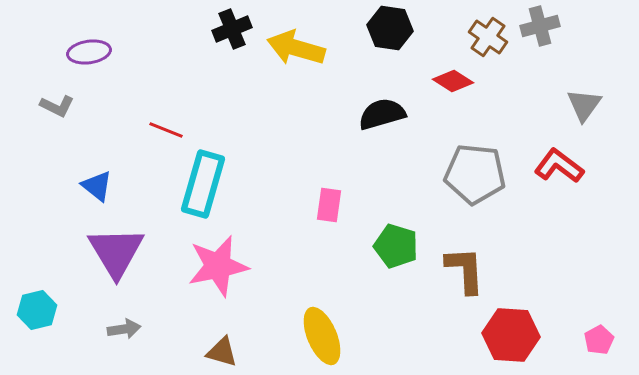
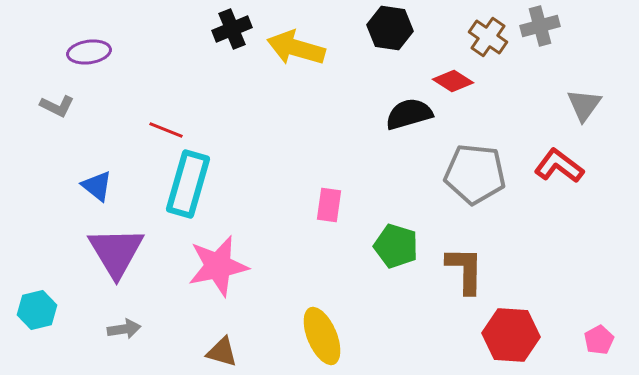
black semicircle: moved 27 px right
cyan rectangle: moved 15 px left
brown L-shape: rotated 4 degrees clockwise
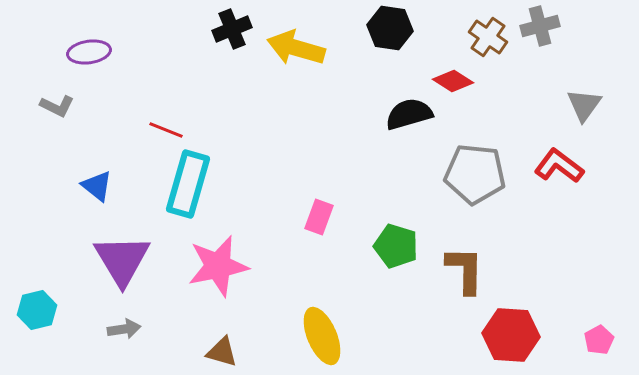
pink rectangle: moved 10 px left, 12 px down; rotated 12 degrees clockwise
purple triangle: moved 6 px right, 8 px down
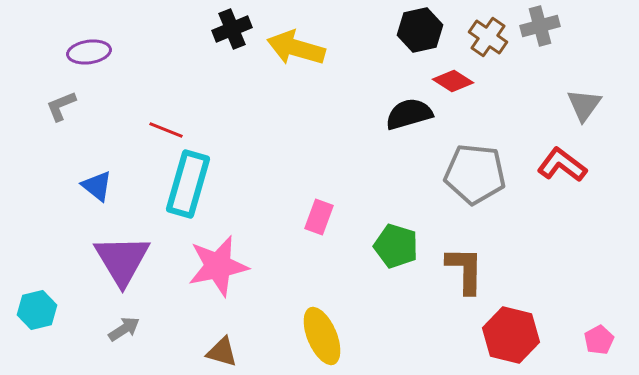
black hexagon: moved 30 px right, 2 px down; rotated 21 degrees counterclockwise
gray L-shape: moved 4 px right; rotated 132 degrees clockwise
red L-shape: moved 3 px right, 1 px up
gray arrow: rotated 24 degrees counterclockwise
red hexagon: rotated 10 degrees clockwise
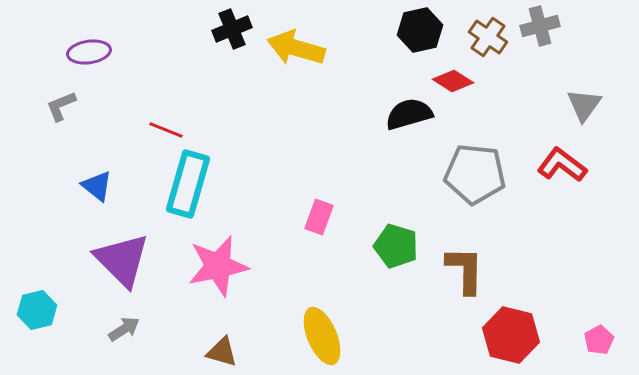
purple triangle: rotated 14 degrees counterclockwise
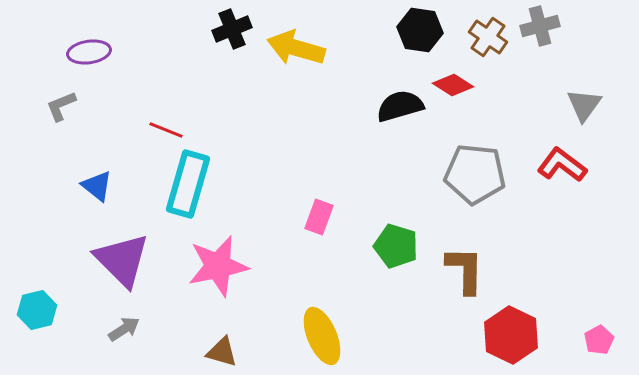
black hexagon: rotated 21 degrees clockwise
red diamond: moved 4 px down
black semicircle: moved 9 px left, 8 px up
red hexagon: rotated 12 degrees clockwise
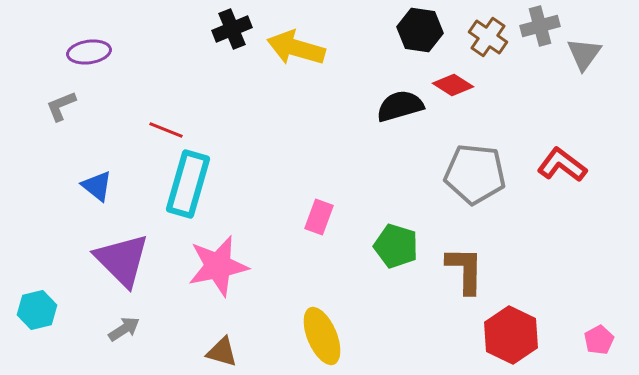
gray triangle: moved 51 px up
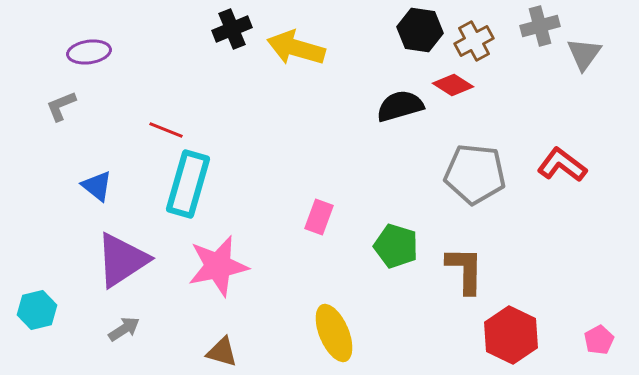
brown cross: moved 14 px left, 4 px down; rotated 27 degrees clockwise
purple triangle: rotated 42 degrees clockwise
yellow ellipse: moved 12 px right, 3 px up
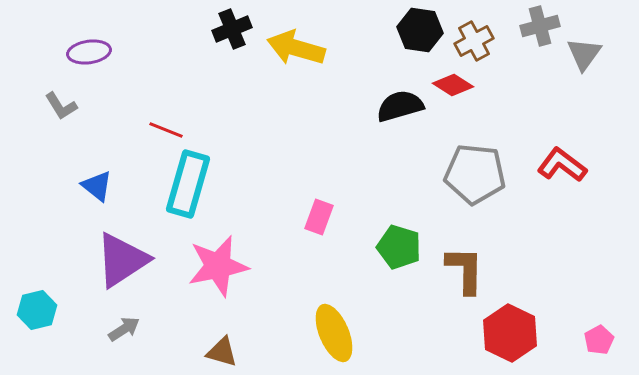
gray L-shape: rotated 100 degrees counterclockwise
green pentagon: moved 3 px right, 1 px down
red hexagon: moved 1 px left, 2 px up
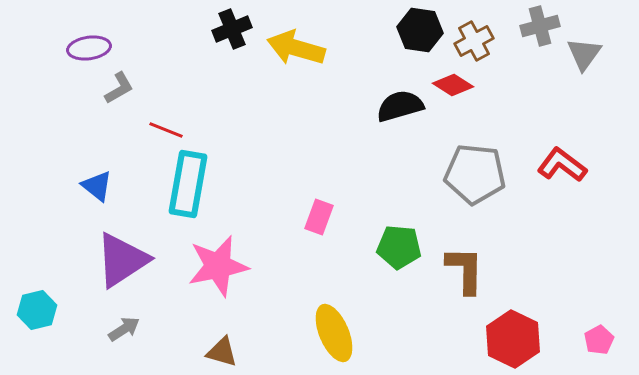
purple ellipse: moved 4 px up
gray L-shape: moved 58 px right, 18 px up; rotated 88 degrees counterclockwise
cyan rectangle: rotated 6 degrees counterclockwise
green pentagon: rotated 12 degrees counterclockwise
red hexagon: moved 3 px right, 6 px down
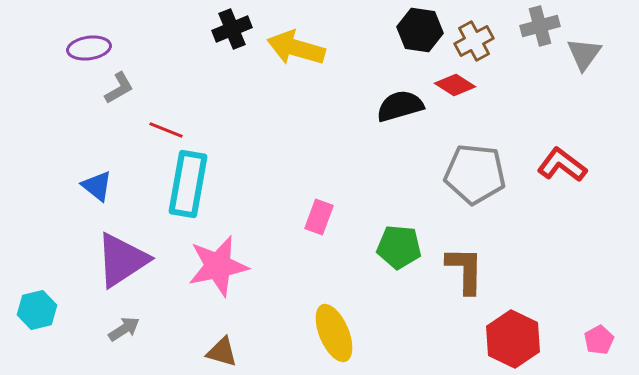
red diamond: moved 2 px right
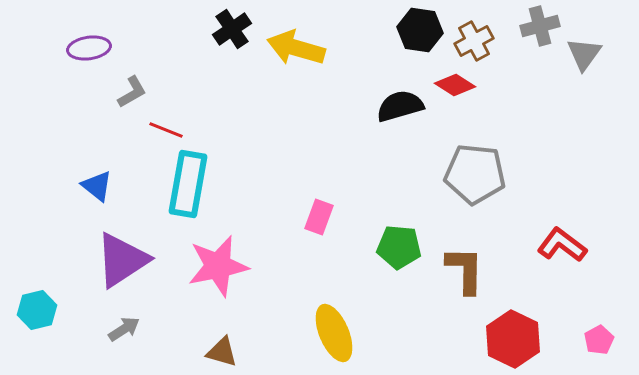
black cross: rotated 12 degrees counterclockwise
gray L-shape: moved 13 px right, 4 px down
red L-shape: moved 80 px down
